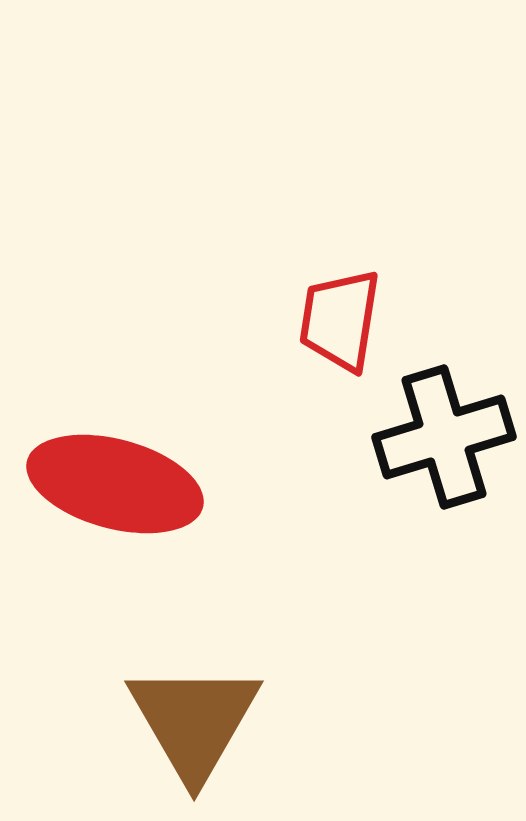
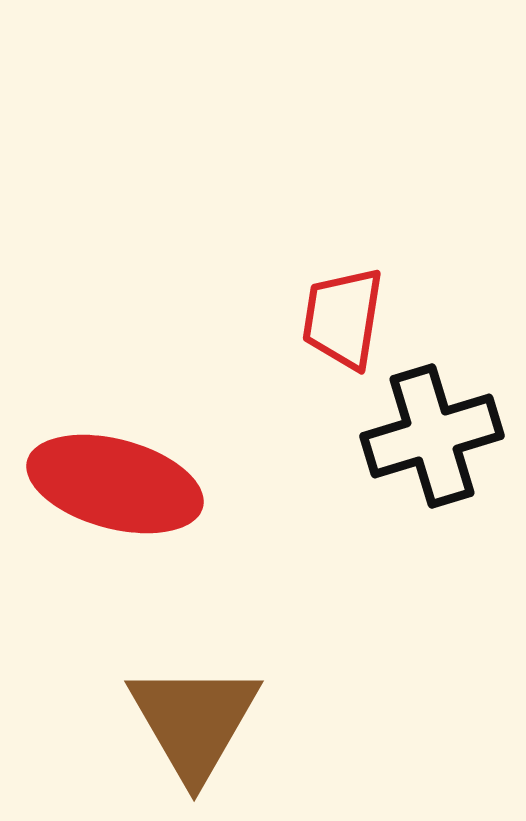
red trapezoid: moved 3 px right, 2 px up
black cross: moved 12 px left, 1 px up
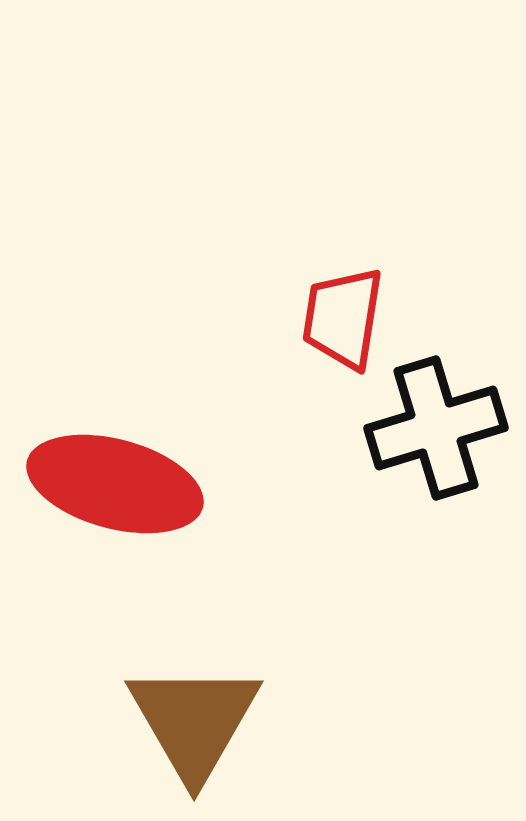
black cross: moved 4 px right, 8 px up
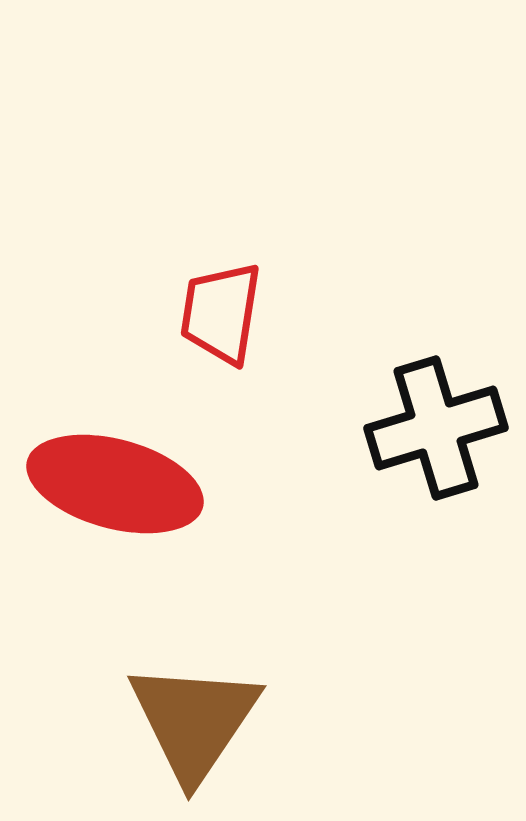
red trapezoid: moved 122 px left, 5 px up
brown triangle: rotated 4 degrees clockwise
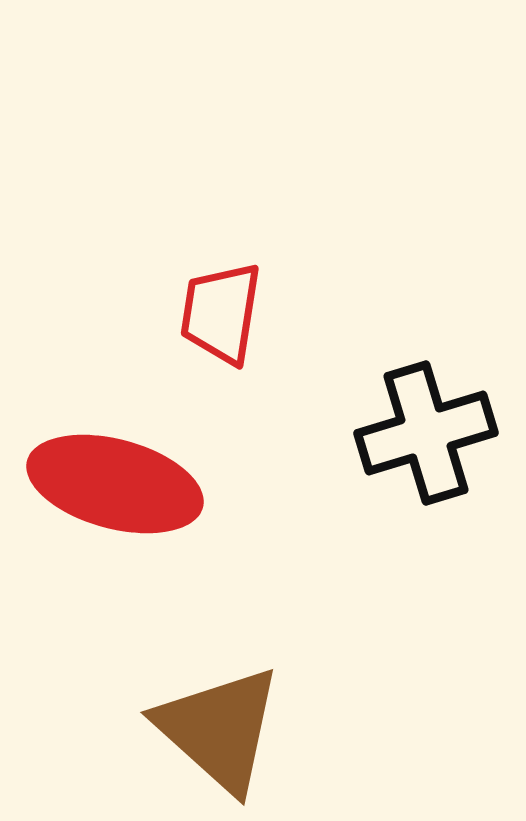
black cross: moved 10 px left, 5 px down
brown triangle: moved 25 px right, 8 px down; rotated 22 degrees counterclockwise
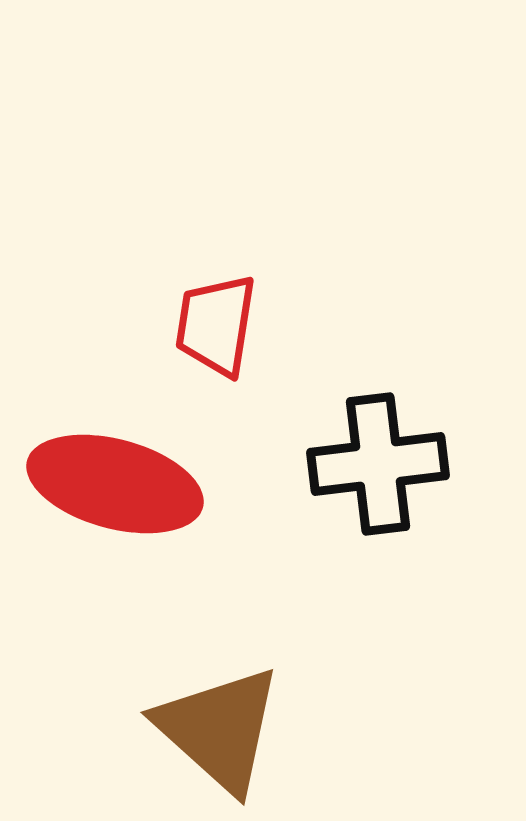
red trapezoid: moved 5 px left, 12 px down
black cross: moved 48 px left, 31 px down; rotated 10 degrees clockwise
